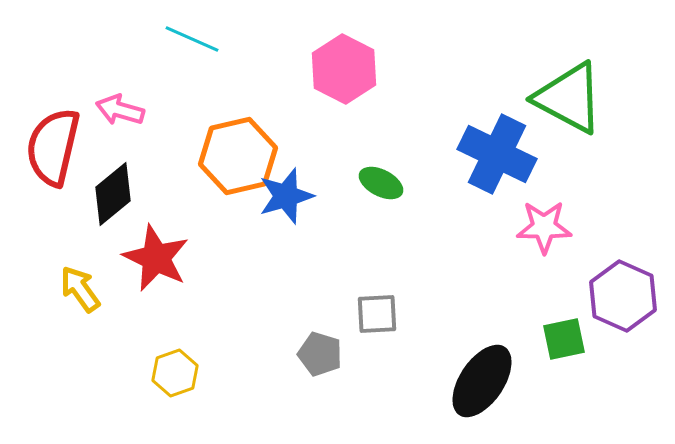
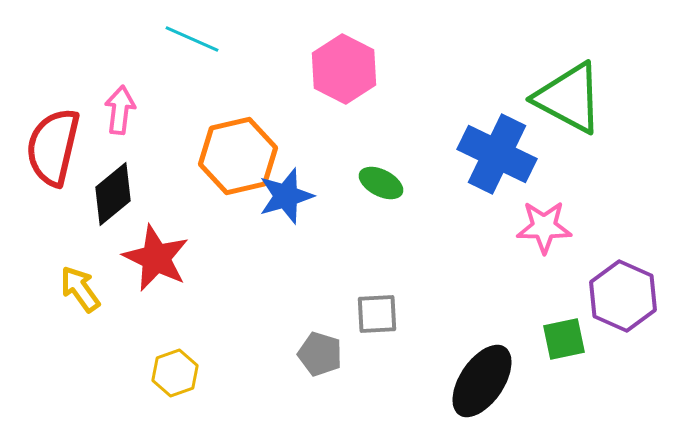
pink arrow: rotated 81 degrees clockwise
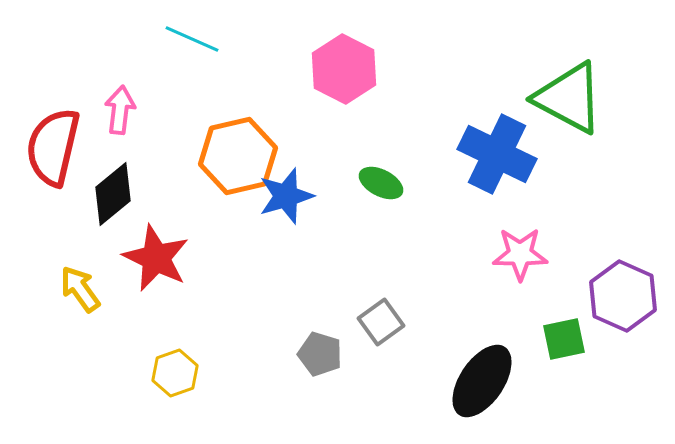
pink star: moved 24 px left, 27 px down
gray square: moved 4 px right, 8 px down; rotated 33 degrees counterclockwise
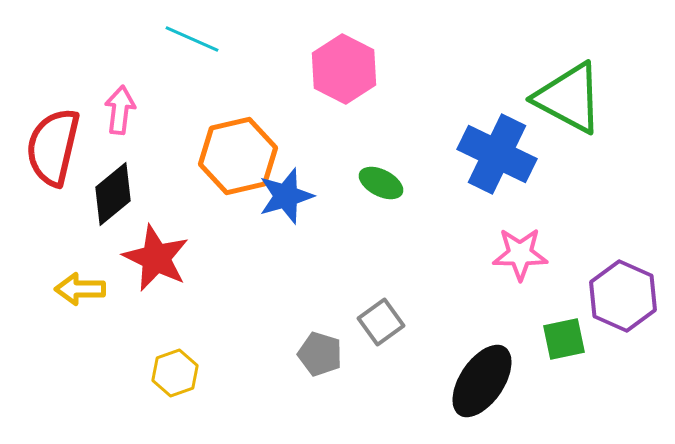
yellow arrow: rotated 54 degrees counterclockwise
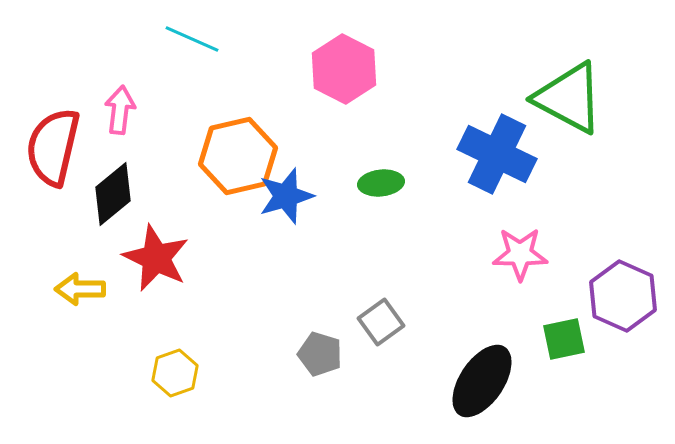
green ellipse: rotated 33 degrees counterclockwise
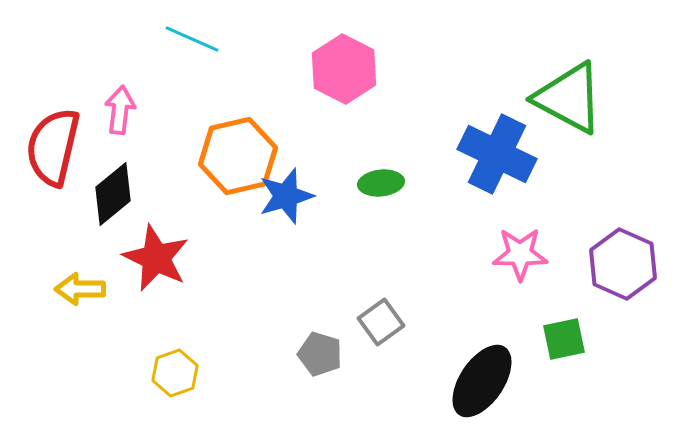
purple hexagon: moved 32 px up
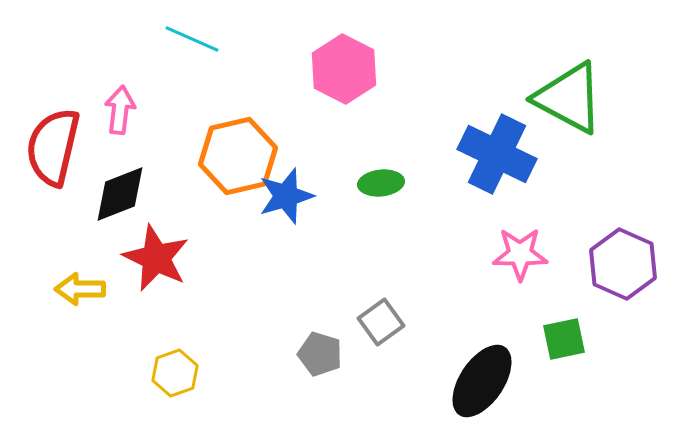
black diamond: moved 7 px right; rotated 18 degrees clockwise
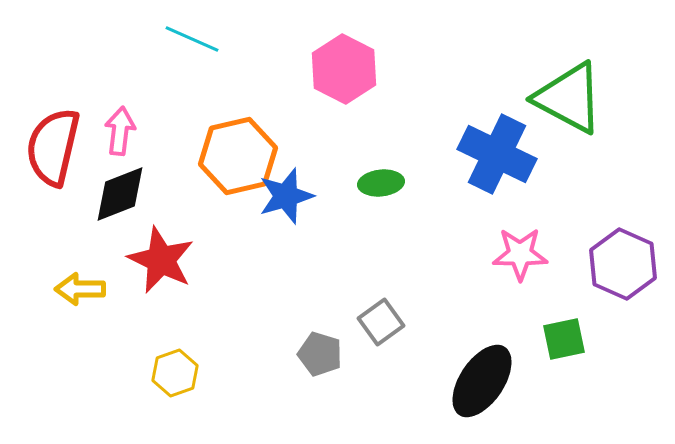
pink arrow: moved 21 px down
red star: moved 5 px right, 2 px down
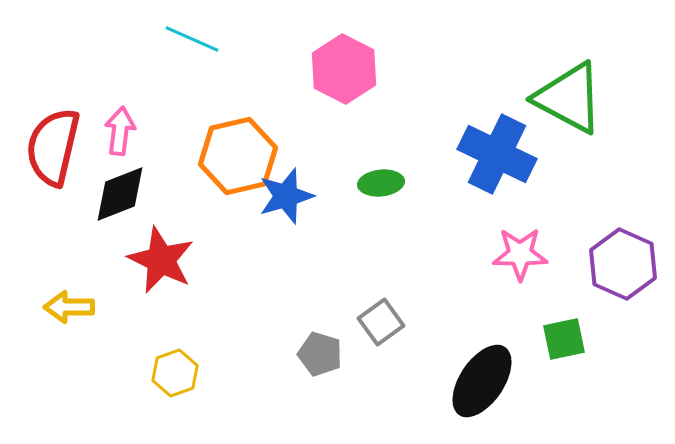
yellow arrow: moved 11 px left, 18 px down
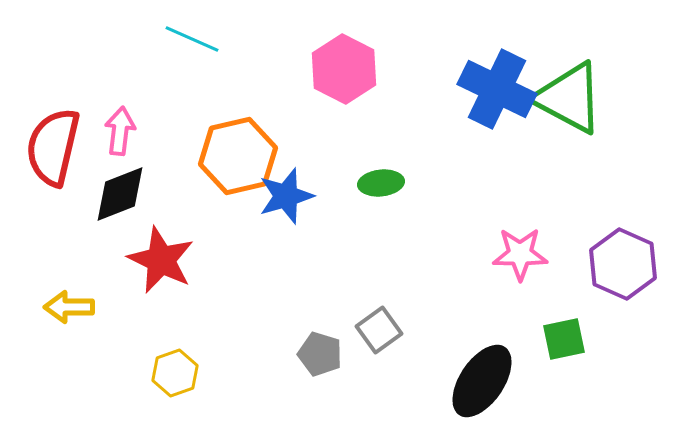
blue cross: moved 65 px up
gray square: moved 2 px left, 8 px down
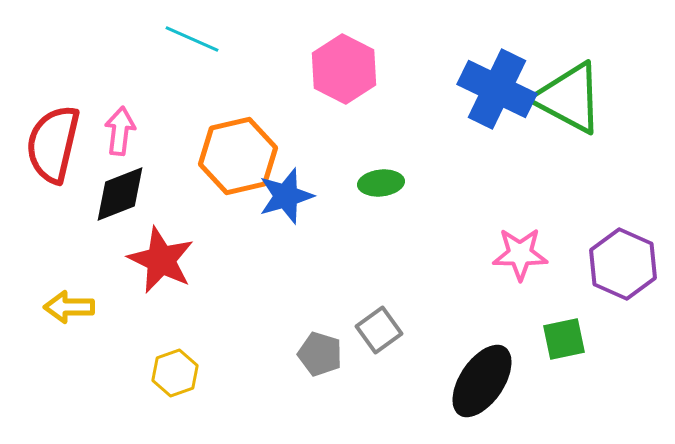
red semicircle: moved 3 px up
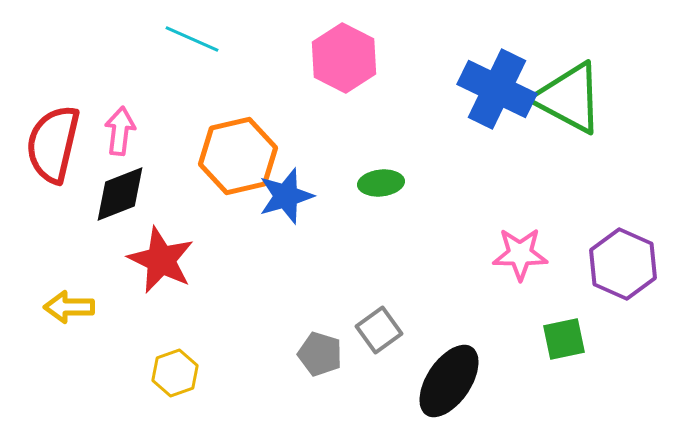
pink hexagon: moved 11 px up
black ellipse: moved 33 px left
